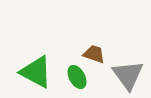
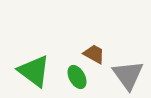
brown trapezoid: rotated 10 degrees clockwise
green triangle: moved 2 px left, 1 px up; rotated 9 degrees clockwise
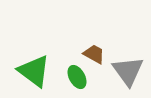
gray triangle: moved 4 px up
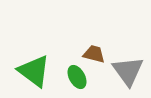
brown trapezoid: rotated 15 degrees counterclockwise
